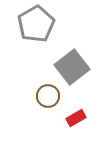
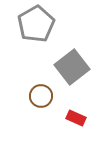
brown circle: moved 7 px left
red rectangle: rotated 54 degrees clockwise
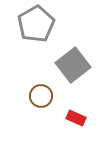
gray square: moved 1 px right, 2 px up
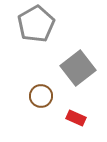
gray square: moved 5 px right, 3 px down
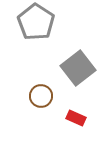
gray pentagon: moved 2 px up; rotated 9 degrees counterclockwise
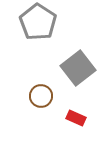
gray pentagon: moved 2 px right
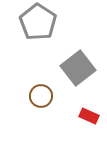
red rectangle: moved 13 px right, 2 px up
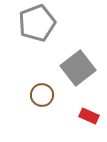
gray pentagon: moved 1 px left, 1 px down; rotated 18 degrees clockwise
brown circle: moved 1 px right, 1 px up
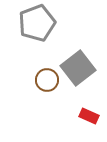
brown circle: moved 5 px right, 15 px up
